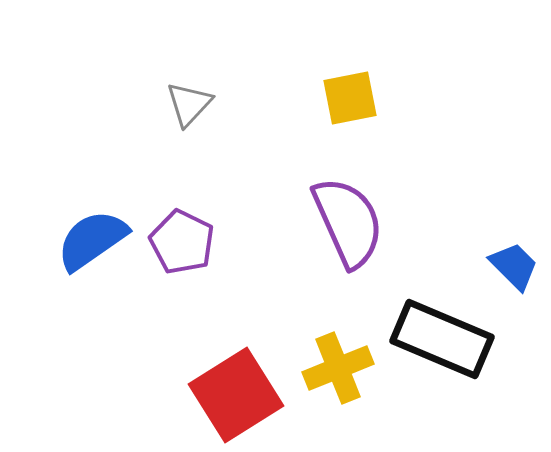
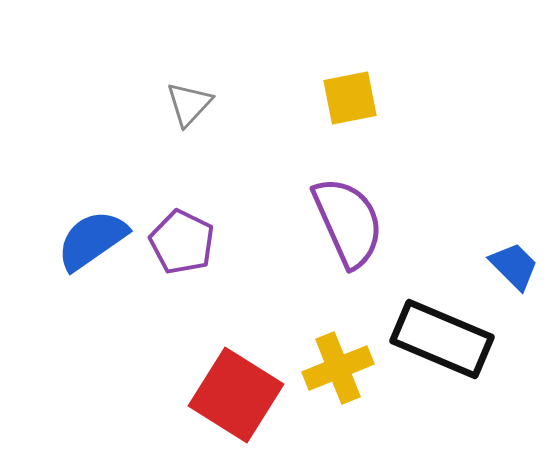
red square: rotated 26 degrees counterclockwise
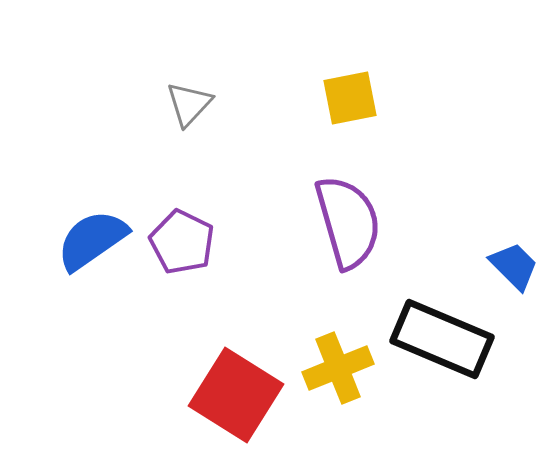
purple semicircle: rotated 8 degrees clockwise
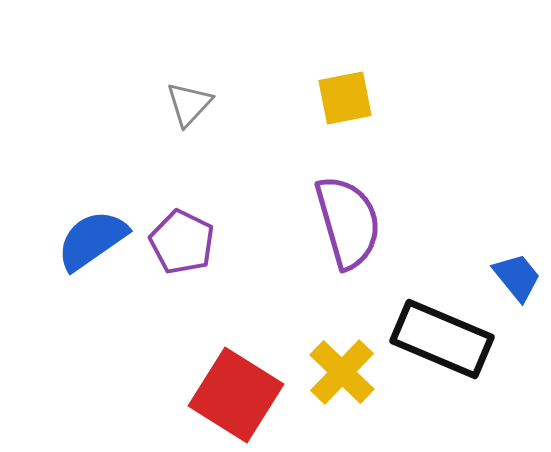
yellow square: moved 5 px left
blue trapezoid: moved 3 px right, 11 px down; rotated 6 degrees clockwise
yellow cross: moved 4 px right, 4 px down; rotated 24 degrees counterclockwise
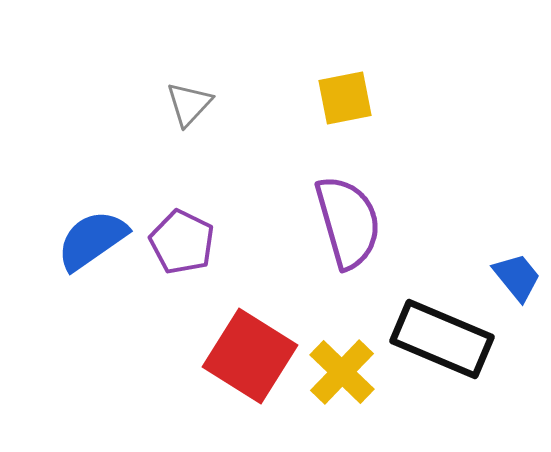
red square: moved 14 px right, 39 px up
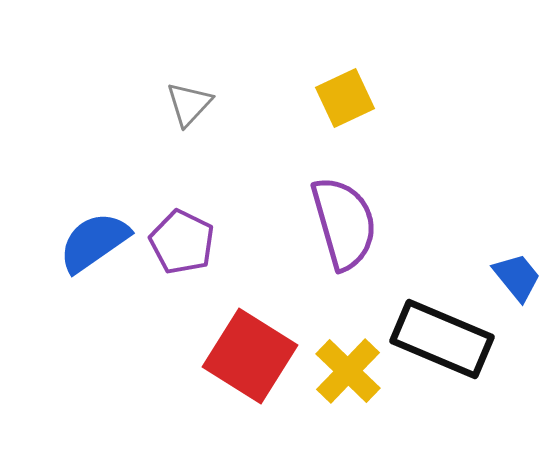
yellow square: rotated 14 degrees counterclockwise
purple semicircle: moved 4 px left, 1 px down
blue semicircle: moved 2 px right, 2 px down
yellow cross: moved 6 px right, 1 px up
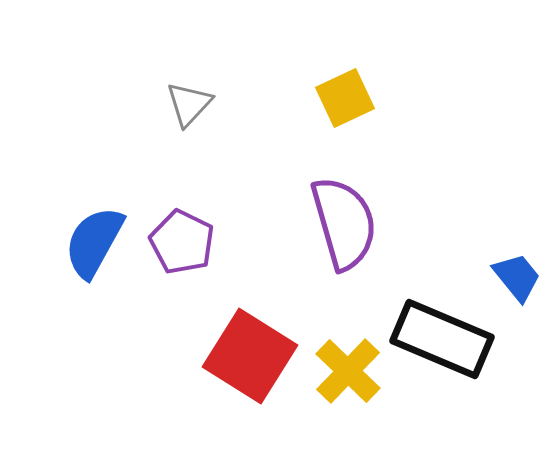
blue semicircle: rotated 26 degrees counterclockwise
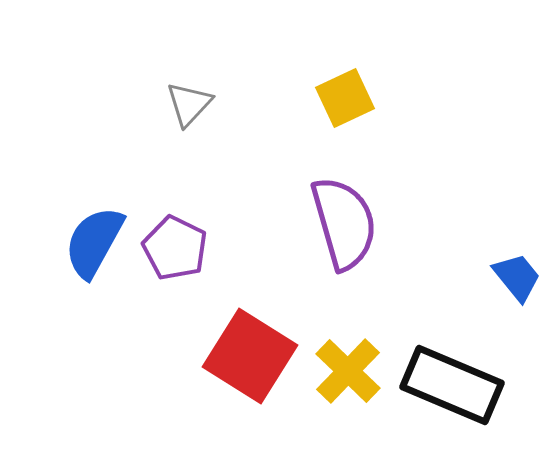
purple pentagon: moved 7 px left, 6 px down
black rectangle: moved 10 px right, 46 px down
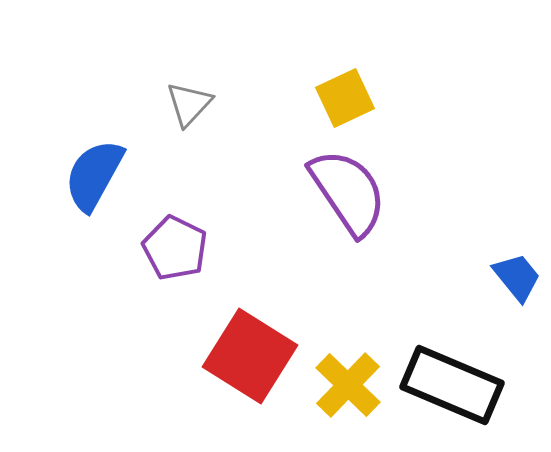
purple semicircle: moved 4 px right, 31 px up; rotated 18 degrees counterclockwise
blue semicircle: moved 67 px up
yellow cross: moved 14 px down
